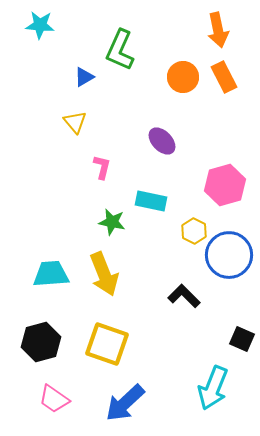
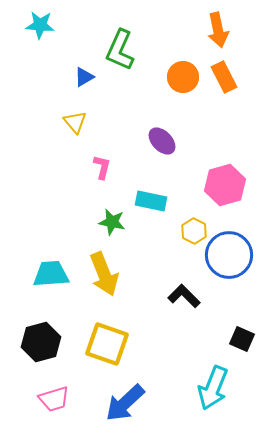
pink trapezoid: rotated 52 degrees counterclockwise
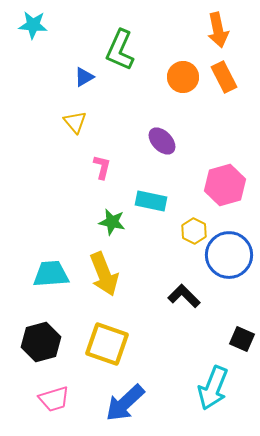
cyan star: moved 7 px left
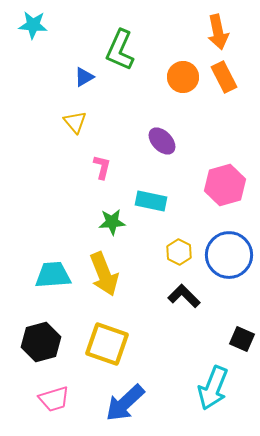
orange arrow: moved 2 px down
green star: rotated 16 degrees counterclockwise
yellow hexagon: moved 15 px left, 21 px down
cyan trapezoid: moved 2 px right, 1 px down
